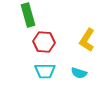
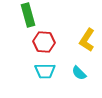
cyan semicircle: rotated 28 degrees clockwise
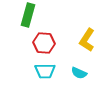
green rectangle: rotated 30 degrees clockwise
red hexagon: moved 1 px down
cyan semicircle: rotated 21 degrees counterclockwise
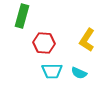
green rectangle: moved 6 px left, 1 px down
cyan trapezoid: moved 7 px right
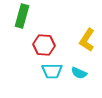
red hexagon: moved 2 px down
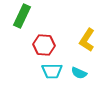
green rectangle: rotated 10 degrees clockwise
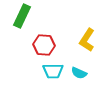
cyan trapezoid: moved 1 px right
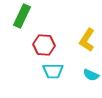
cyan semicircle: moved 12 px right, 2 px down
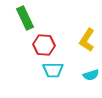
green rectangle: moved 3 px right, 2 px down; rotated 50 degrees counterclockwise
cyan trapezoid: moved 1 px up
cyan semicircle: rotated 42 degrees counterclockwise
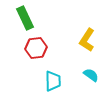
red hexagon: moved 8 px left, 3 px down; rotated 10 degrees counterclockwise
cyan trapezoid: moved 11 px down; rotated 90 degrees counterclockwise
cyan semicircle: rotated 126 degrees counterclockwise
